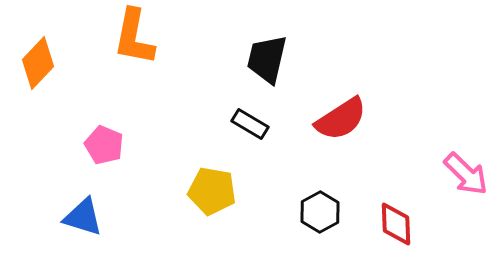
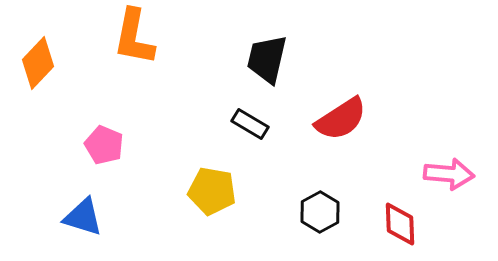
pink arrow: moved 17 px left; rotated 39 degrees counterclockwise
red diamond: moved 4 px right
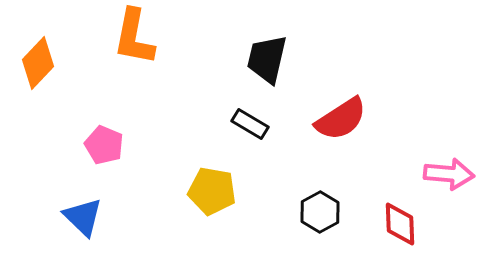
blue triangle: rotated 27 degrees clockwise
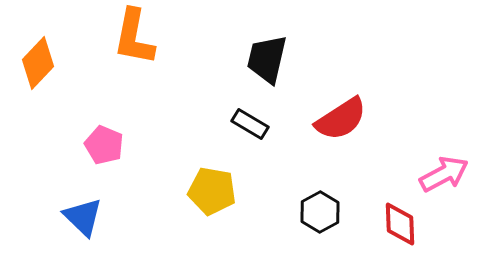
pink arrow: moved 5 px left; rotated 33 degrees counterclockwise
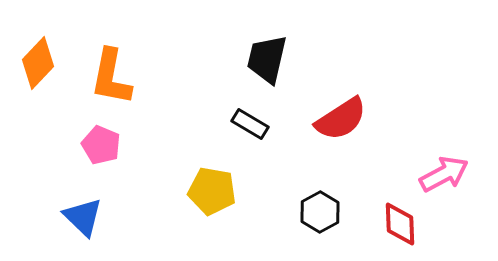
orange L-shape: moved 23 px left, 40 px down
pink pentagon: moved 3 px left
